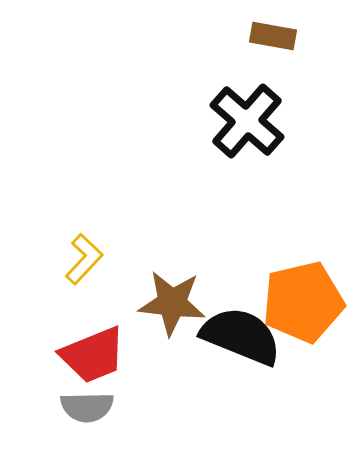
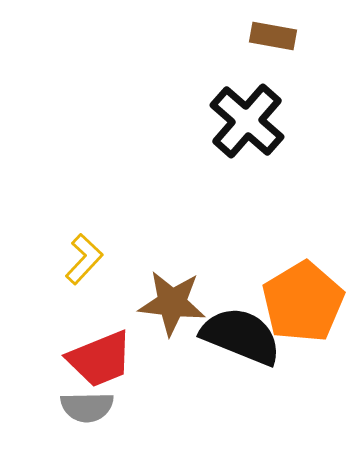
orange pentagon: rotated 18 degrees counterclockwise
red trapezoid: moved 7 px right, 4 px down
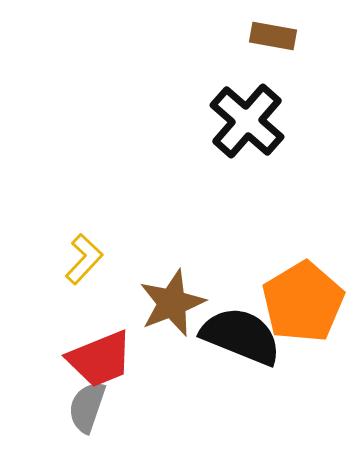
brown star: rotated 28 degrees counterclockwise
gray semicircle: rotated 110 degrees clockwise
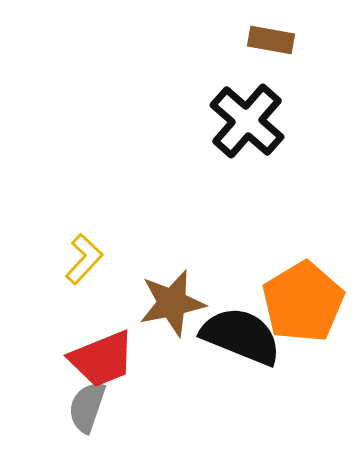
brown rectangle: moved 2 px left, 4 px down
brown star: rotated 10 degrees clockwise
red trapezoid: moved 2 px right
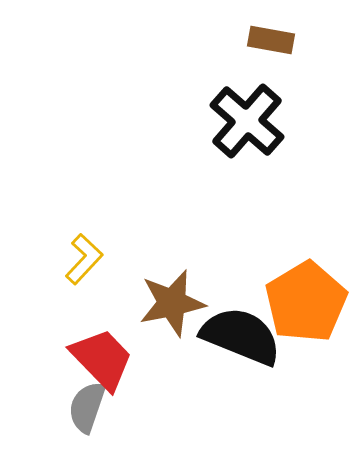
orange pentagon: moved 3 px right
red trapezoid: rotated 112 degrees counterclockwise
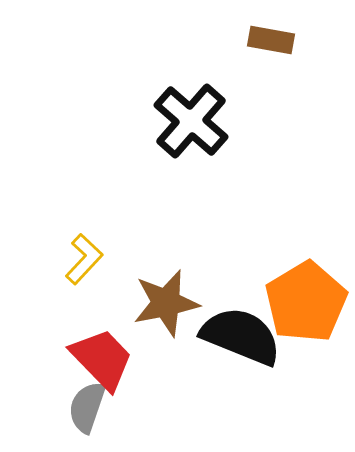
black cross: moved 56 px left
brown star: moved 6 px left
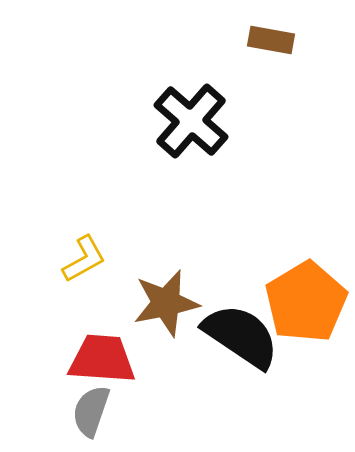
yellow L-shape: rotated 18 degrees clockwise
black semicircle: rotated 12 degrees clockwise
red trapezoid: rotated 42 degrees counterclockwise
gray semicircle: moved 4 px right, 4 px down
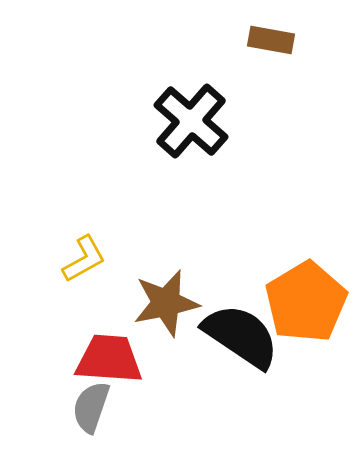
red trapezoid: moved 7 px right
gray semicircle: moved 4 px up
